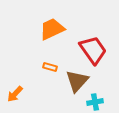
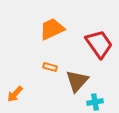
red trapezoid: moved 6 px right, 6 px up
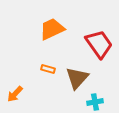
orange rectangle: moved 2 px left, 2 px down
brown triangle: moved 3 px up
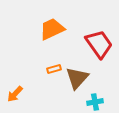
orange rectangle: moved 6 px right; rotated 32 degrees counterclockwise
